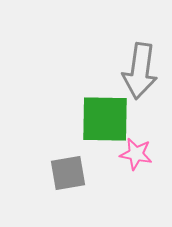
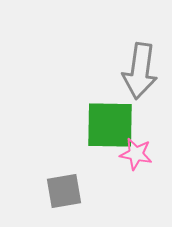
green square: moved 5 px right, 6 px down
gray square: moved 4 px left, 18 px down
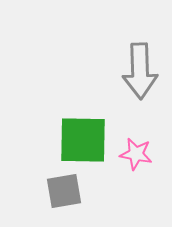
gray arrow: rotated 10 degrees counterclockwise
green square: moved 27 px left, 15 px down
